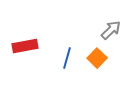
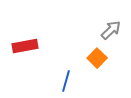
blue line: moved 1 px left, 23 px down
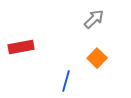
gray arrow: moved 17 px left, 11 px up
red rectangle: moved 4 px left, 1 px down
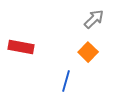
red rectangle: rotated 20 degrees clockwise
orange square: moved 9 px left, 6 px up
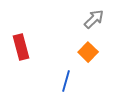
red rectangle: rotated 65 degrees clockwise
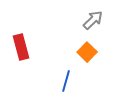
gray arrow: moved 1 px left, 1 px down
orange square: moved 1 px left
